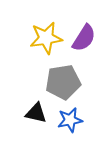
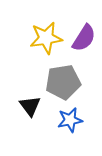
black triangle: moved 6 px left, 7 px up; rotated 40 degrees clockwise
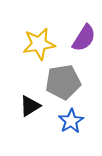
yellow star: moved 7 px left, 6 px down
black triangle: rotated 35 degrees clockwise
blue star: moved 1 px right, 1 px down; rotated 20 degrees counterclockwise
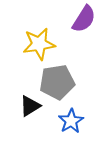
purple semicircle: moved 19 px up
gray pentagon: moved 6 px left
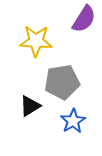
yellow star: moved 3 px left, 3 px up; rotated 12 degrees clockwise
gray pentagon: moved 5 px right
blue star: moved 2 px right
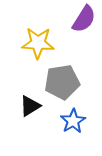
yellow star: moved 2 px right, 2 px down
